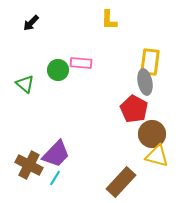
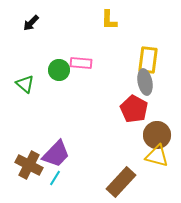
yellow rectangle: moved 2 px left, 2 px up
green circle: moved 1 px right
brown circle: moved 5 px right, 1 px down
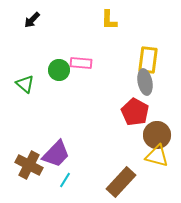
black arrow: moved 1 px right, 3 px up
red pentagon: moved 1 px right, 3 px down
cyan line: moved 10 px right, 2 px down
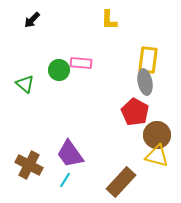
purple trapezoid: moved 14 px right; rotated 100 degrees clockwise
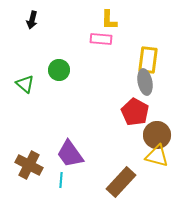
black arrow: rotated 30 degrees counterclockwise
pink rectangle: moved 20 px right, 24 px up
cyan line: moved 4 px left; rotated 28 degrees counterclockwise
